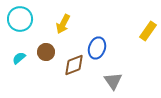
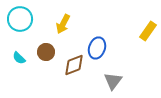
cyan semicircle: rotated 96 degrees counterclockwise
gray triangle: rotated 12 degrees clockwise
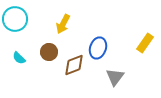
cyan circle: moved 5 px left
yellow rectangle: moved 3 px left, 12 px down
blue ellipse: moved 1 px right
brown circle: moved 3 px right
gray triangle: moved 2 px right, 4 px up
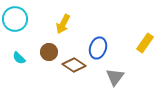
brown diamond: rotated 55 degrees clockwise
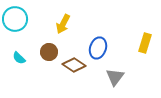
yellow rectangle: rotated 18 degrees counterclockwise
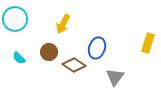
yellow rectangle: moved 3 px right
blue ellipse: moved 1 px left
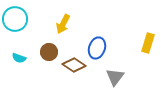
cyan semicircle: rotated 24 degrees counterclockwise
